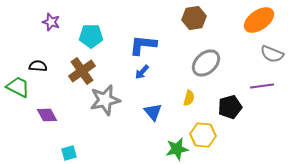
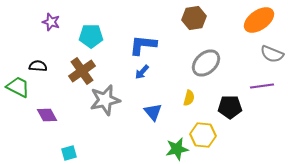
black pentagon: rotated 15 degrees clockwise
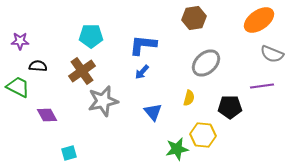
purple star: moved 31 px left, 19 px down; rotated 18 degrees counterclockwise
gray star: moved 2 px left, 1 px down
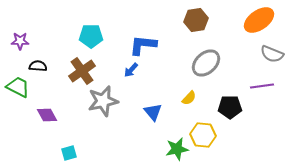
brown hexagon: moved 2 px right, 2 px down
blue arrow: moved 11 px left, 2 px up
yellow semicircle: rotated 28 degrees clockwise
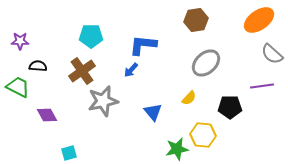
gray semicircle: rotated 20 degrees clockwise
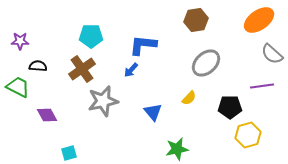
brown cross: moved 2 px up
yellow hexagon: moved 45 px right; rotated 20 degrees counterclockwise
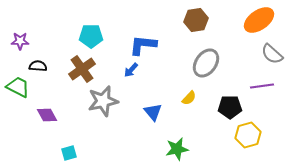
gray ellipse: rotated 12 degrees counterclockwise
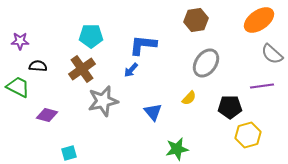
purple diamond: rotated 45 degrees counterclockwise
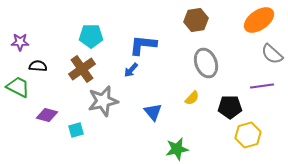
purple star: moved 1 px down
gray ellipse: rotated 56 degrees counterclockwise
yellow semicircle: moved 3 px right
cyan square: moved 7 px right, 23 px up
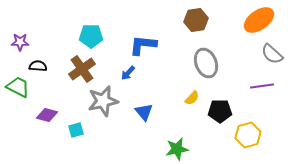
blue arrow: moved 3 px left, 3 px down
black pentagon: moved 10 px left, 4 px down
blue triangle: moved 9 px left
